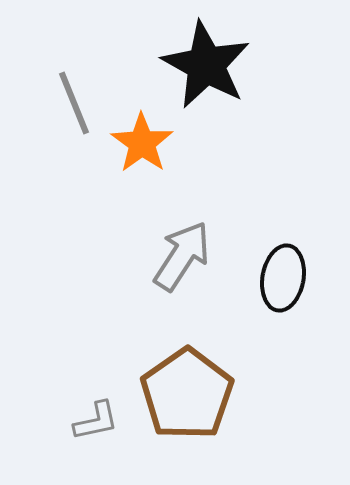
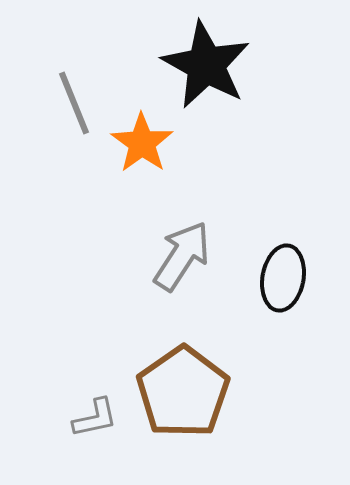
brown pentagon: moved 4 px left, 2 px up
gray L-shape: moved 1 px left, 3 px up
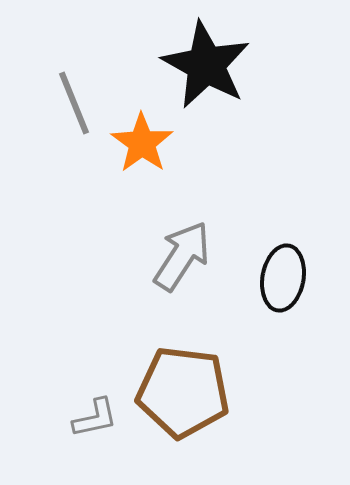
brown pentagon: rotated 30 degrees counterclockwise
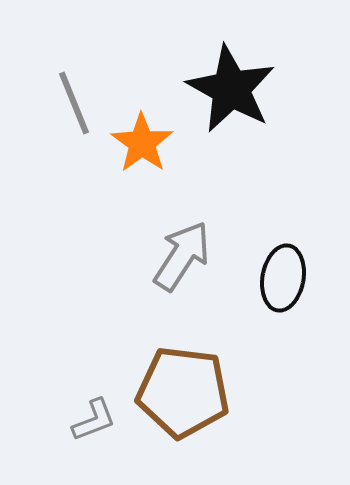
black star: moved 25 px right, 24 px down
gray L-shape: moved 1 px left, 2 px down; rotated 9 degrees counterclockwise
